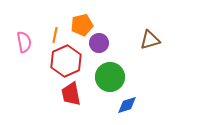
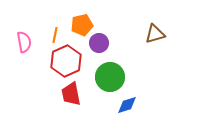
brown triangle: moved 5 px right, 6 px up
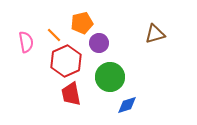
orange pentagon: moved 2 px up
orange line: moved 1 px left; rotated 56 degrees counterclockwise
pink semicircle: moved 2 px right
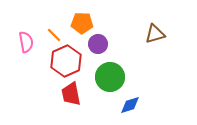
orange pentagon: rotated 15 degrees clockwise
purple circle: moved 1 px left, 1 px down
blue diamond: moved 3 px right
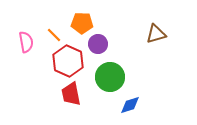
brown triangle: moved 1 px right
red hexagon: moved 2 px right; rotated 12 degrees counterclockwise
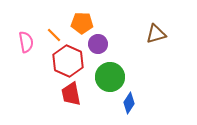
blue diamond: moved 1 px left, 2 px up; rotated 40 degrees counterclockwise
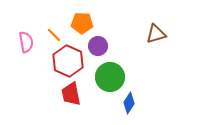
purple circle: moved 2 px down
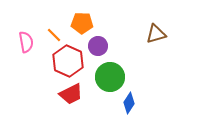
red trapezoid: rotated 105 degrees counterclockwise
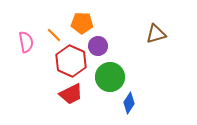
red hexagon: moved 3 px right
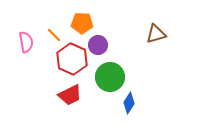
purple circle: moved 1 px up
red hexagon: moved 1 px right, 2 px up
red trapezoid: moved 1 px left, 1 px down
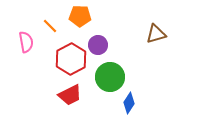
orange pentagon: moved 2 px left, 7 px up
orange line: moved 4 px left, 9 px up
red hexagon: moved 1 px left; rotated 8 degrees clockwise
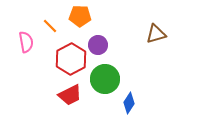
green circle: moved 5 px left, 2 px down
